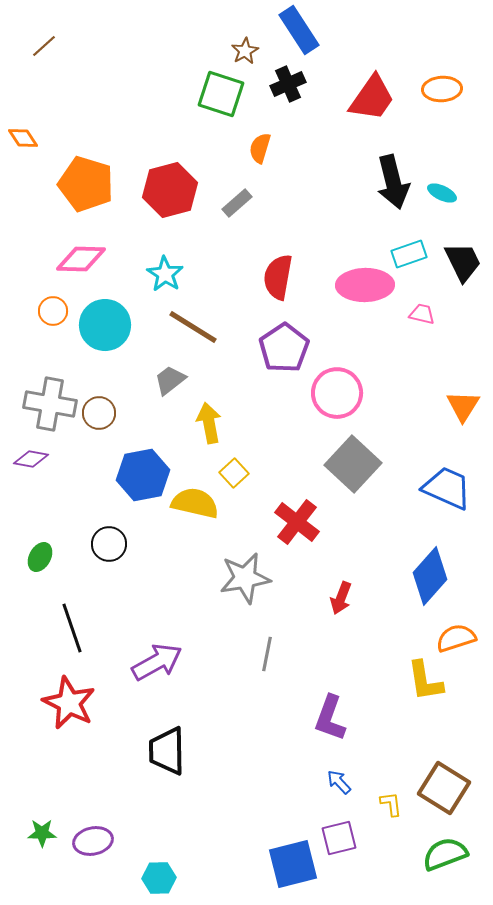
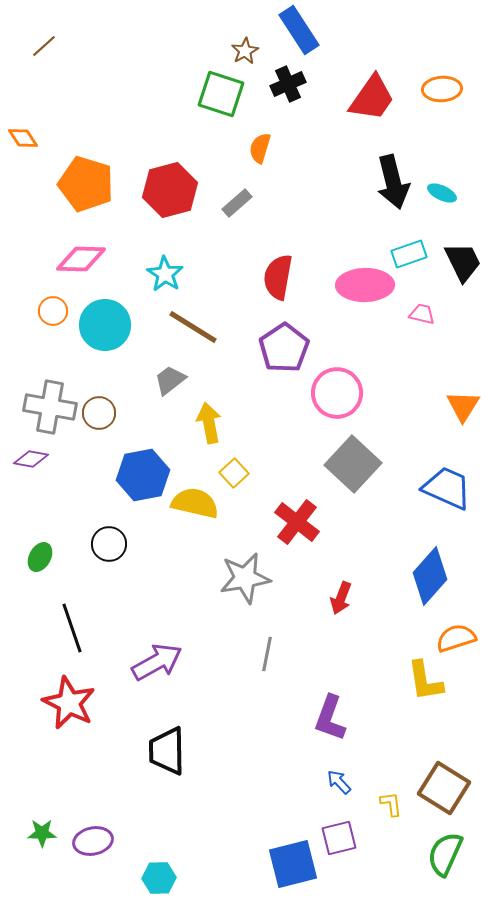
gray cross at (50, 404): moved 3 px down
green semicircle at (445, 854): rotated 45 degrees counterclockwise
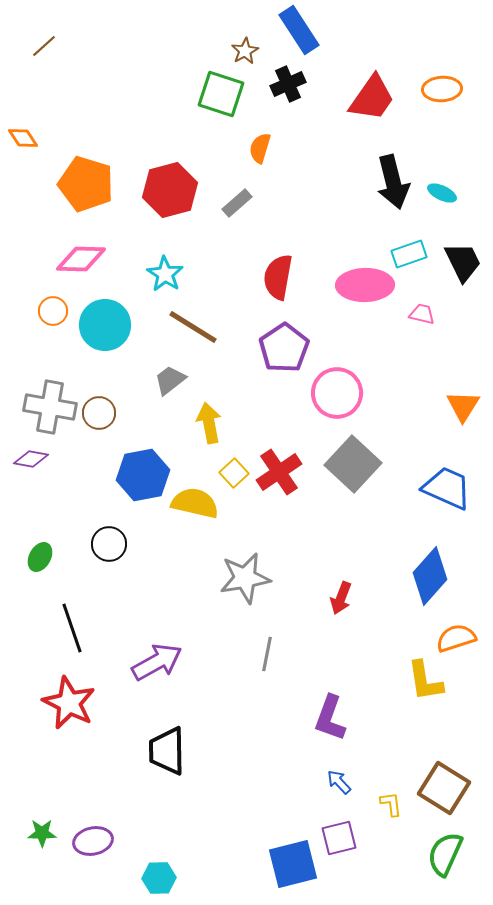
red cross at (297, 522): moved 18 px left, 50 px up; rotated 18 degrees clockwise
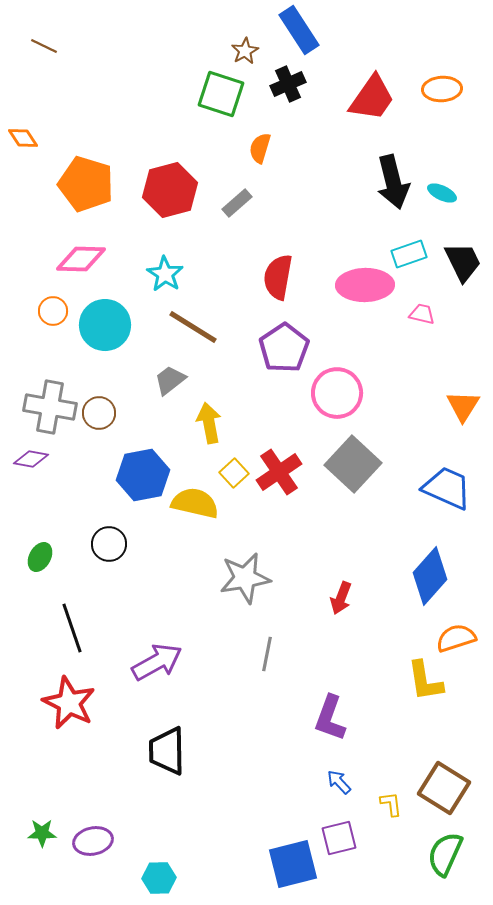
brown line at (44, 46): rotated 68 degrees clockwise
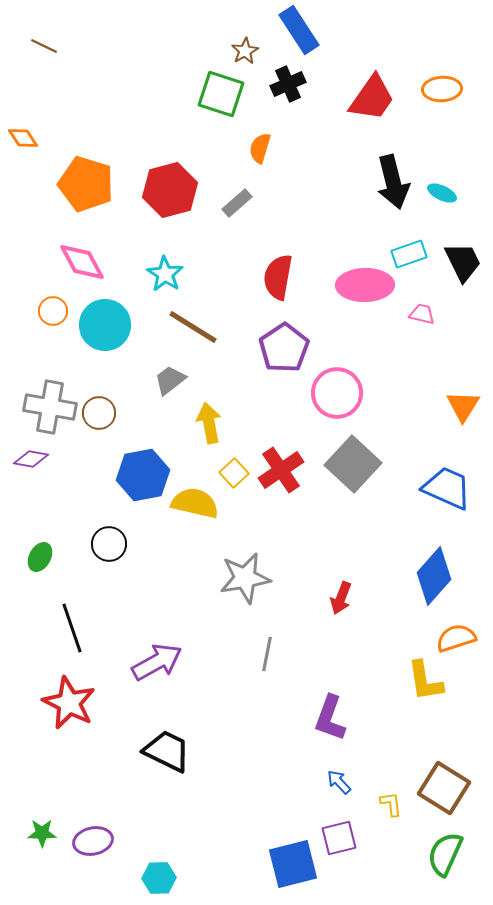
pink diamond at (81, 259): moved 1 px right, 3 px down; rotated 60 degrees clockwise
red cross at (279, 472): moved 2 px right, 2 px up
blue diamond at (430, 576): moved 4 px right
black trapezoid at (167, 751): rotated 117 degrees clockwise
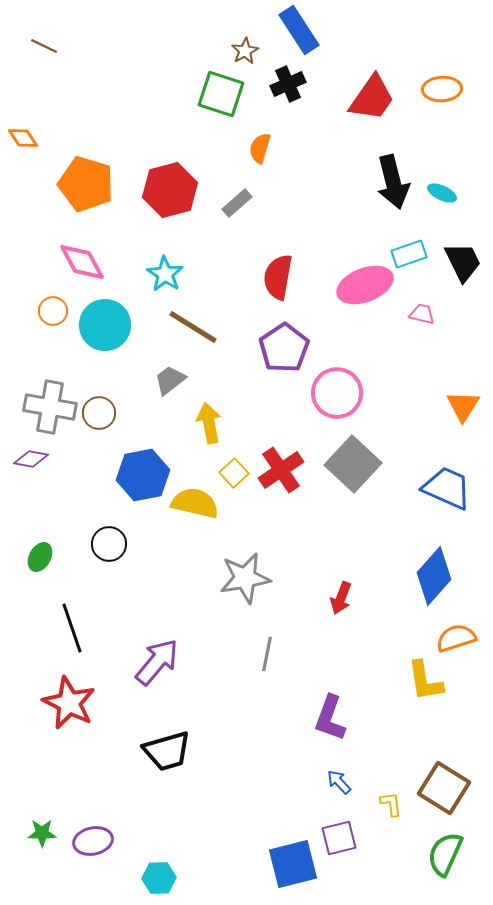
pink ellipse at (365, 285): rotated 20 degrees counterclockwise
purple arrow at (157, 662): rotated 21 degrees counterclockwise
black trapezoid at (167, 751): rotated 138 degrees clockwise
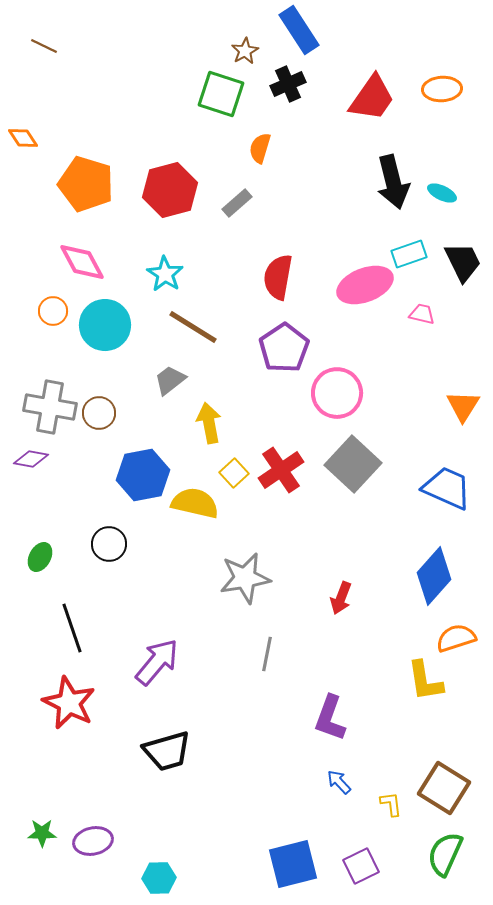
purple square at (339, 838): moved 22 px right, 28 px down; rotated 12 degrees counterclockwise
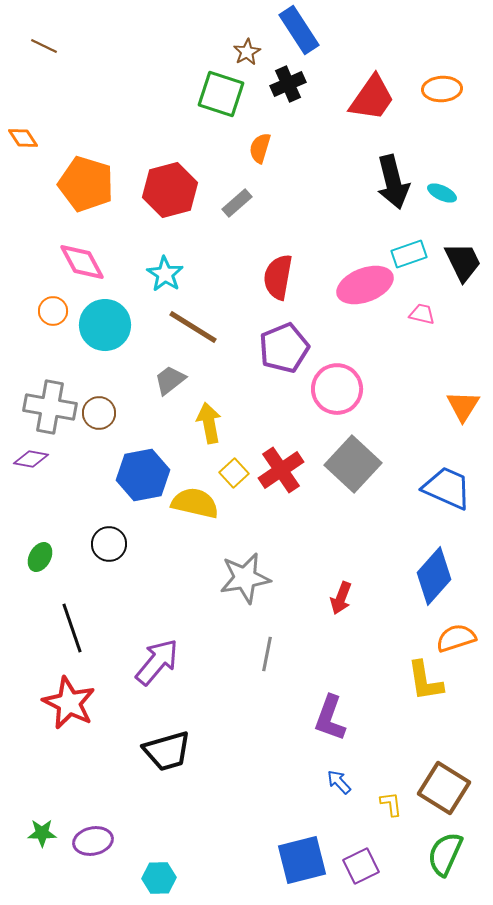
brown star at (245, 51): moved 2 px right, 1 px down
purple pentagon at (284, 348): rotated 12 degrees clockwise
pink circle at (337, 393): moved 4 px up
blue square at (293, 864): moved 9 px right, 4 px up
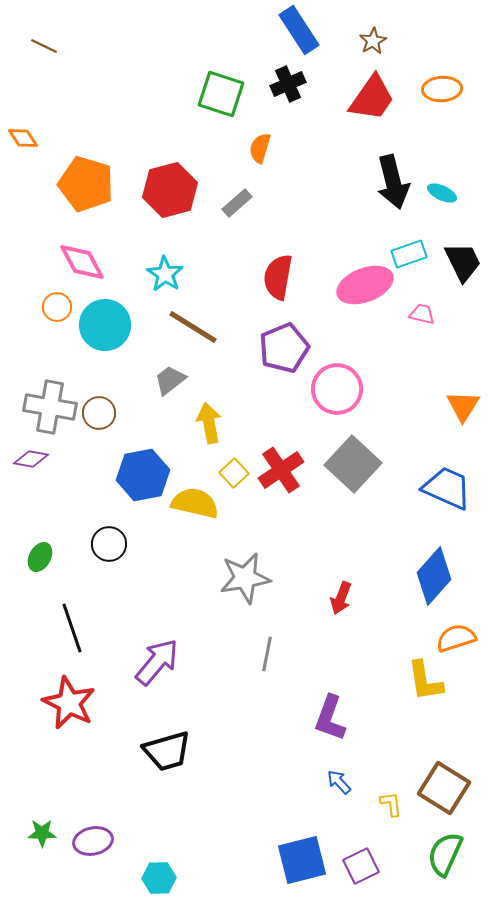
brown star at (247, 52): moved 126 px right, 11 px up
orange circle at (53, 311): moved 4 px right, 4 px up
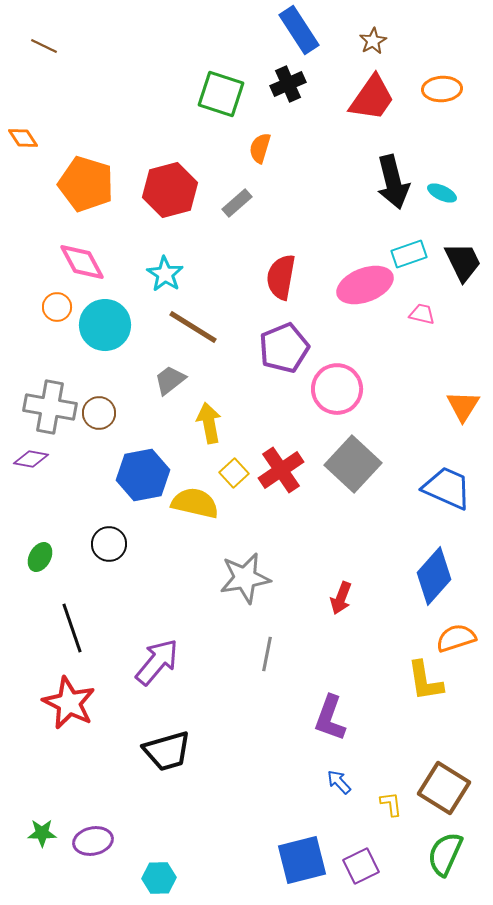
red semicircle at (278, 277): moved 3 px right
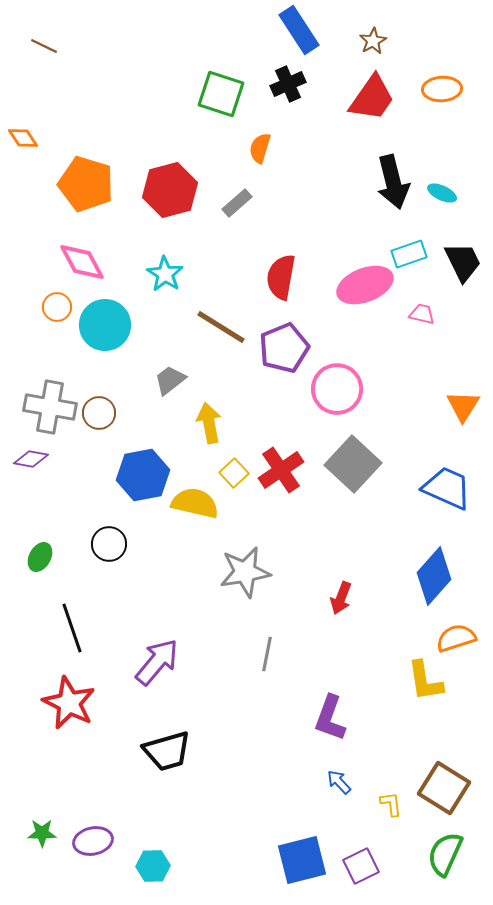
brown line at (193, 327): moved 28 px right
gray star at (245, 578): moved 6 px up
cyan hexagon at (159, 878): moved 6 px left, 12 px up
